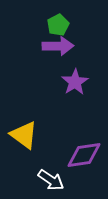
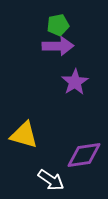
green pentagon: rotated 15 degrees clockwise
yellow triangle: rotated 20 degrees counterclockwise
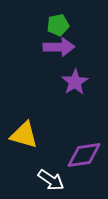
purple arrow: moved 1 px right, 1 px down
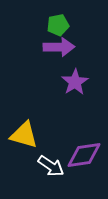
white arrow: moved 14 px up
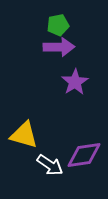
white arrow: moved 1 px left, 1 px up
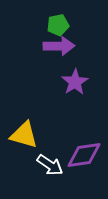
purple arrow: moved 1 px up
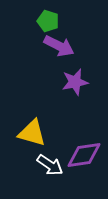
green pentagon: moved 10 px left, 4 px up; rotated 30 degrees clockwise
purple arrow: rotated 28 degrees clockwise
purple star: rotated 20 degrees clockwise
yellow triangle: moved 8 px right, 2 px up
